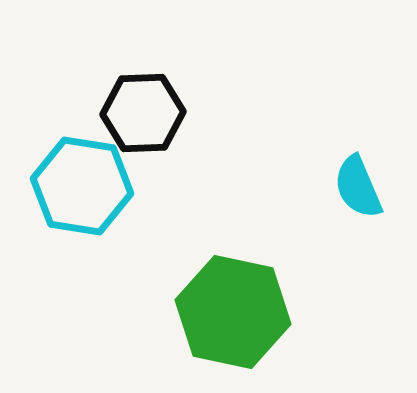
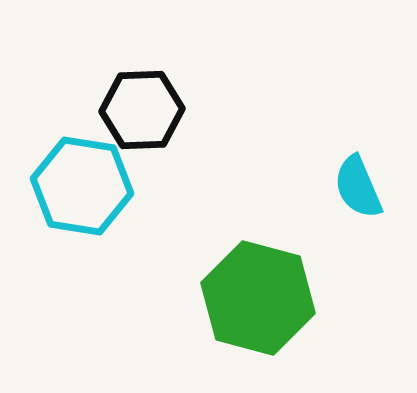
black hexagon: moved 1 px left, 3 px up
green hexagon: moved 25 px right, 14 px up; rotated 3 degrees clockwise
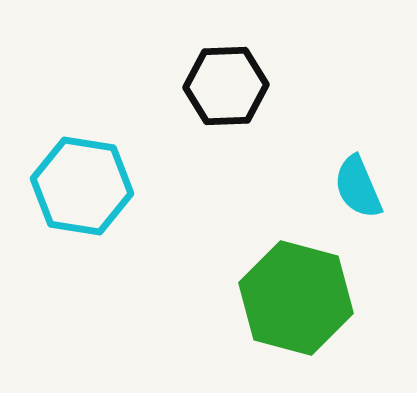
black hexagon: moved 84 px right, 24 px up
green hexagon: moved 38 px right
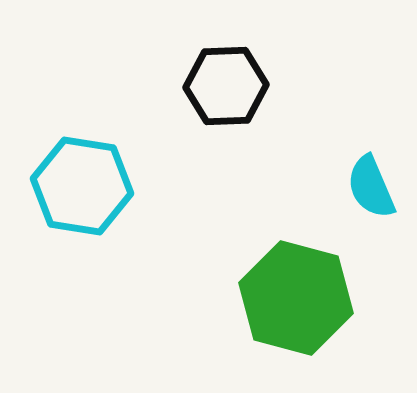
cyan semicircle: moved 13 px right
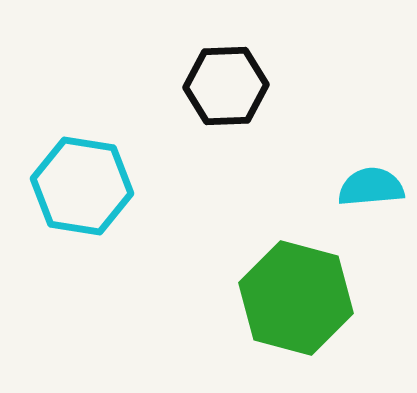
cyan semicircle: rotated 108 degrees clockwise
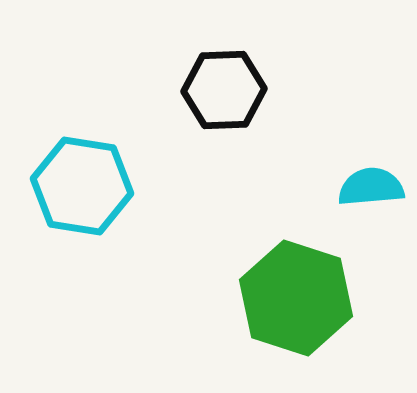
black hexagon: moved 2 px left, 4 px down
green hexagon: rotated 3 degrees clockwise
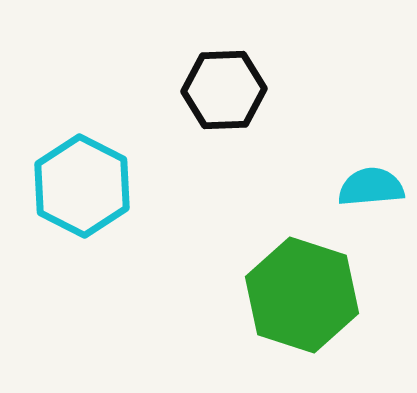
cyan hexagon: rotated 18 degrees clockwise
green hexagon: moved 6 px right, 3 px up
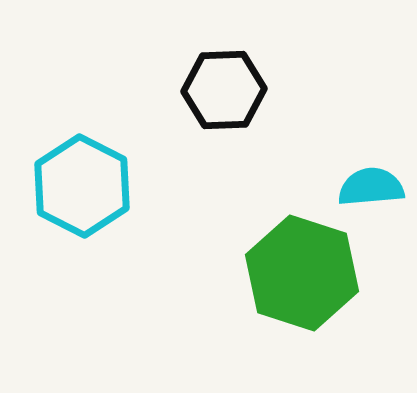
green hexagon: moved 22 px up
